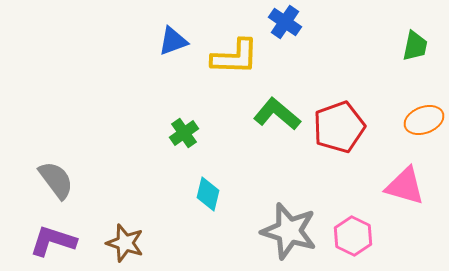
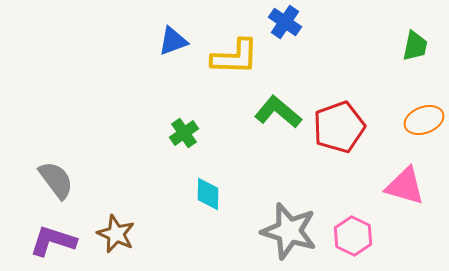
green L-shape: moved 1 px right, 2 px up
cyan diamond: rotated 12 degrees counterclockwise
brown star: moved 9 px left, 9 px up; rotated 6 degrees clockwise
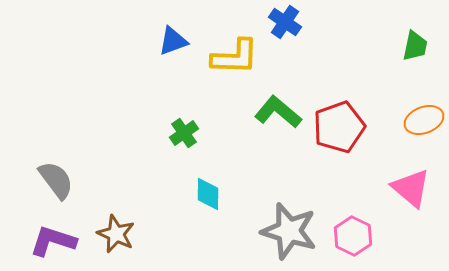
pink triangle: moved 6 px right, 2 px down; rotated 24 degrees clockwise
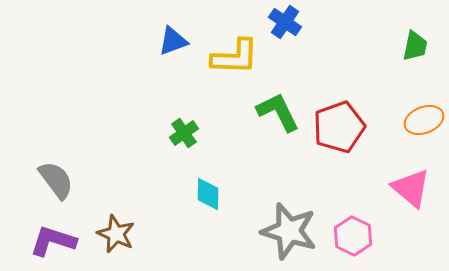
green L-shape: rotated 24 degrees clockwise
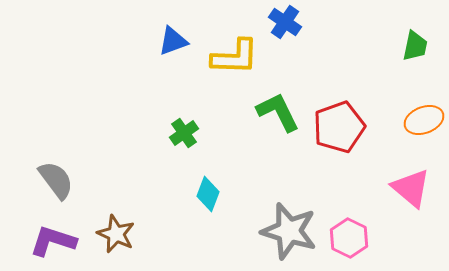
cyan diamond: rotated 20 degrees clockwise
pink hexagon: moved 4 px left, 2 px down
